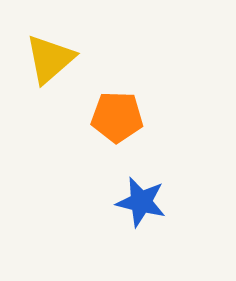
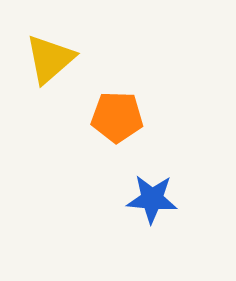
blue star: moved 11 px right, 3 px up; rotated 9 degrees counterclockwise
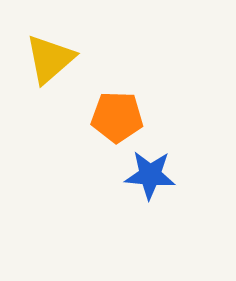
blue star: moved 2 px left, 24 px up
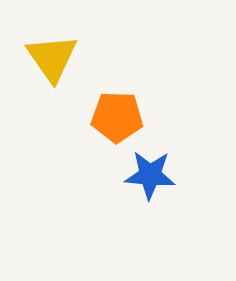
yellow triangle: moved 2 px right, 1 px up; rotated 24 degrees counterclockwise
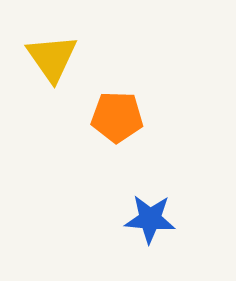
blue star: moved 44 px down
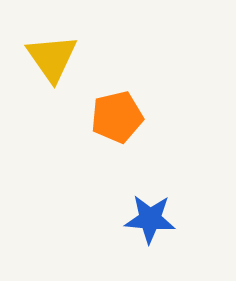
orange pentagon: rotated 15 degrees counterclockwise
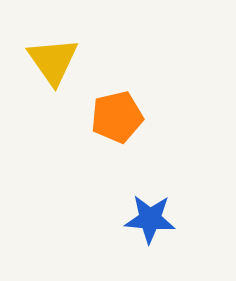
yellow triangle: moved 1 px right, 3 px down
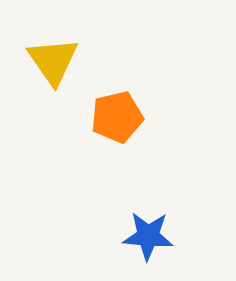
blue star: moved 2 px left, 17 px down
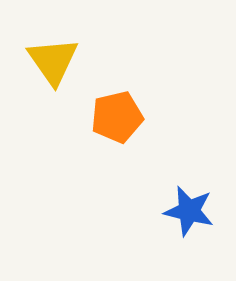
blue star: moved 41 px right, 25 px up; rotated 9 degrees clockwise
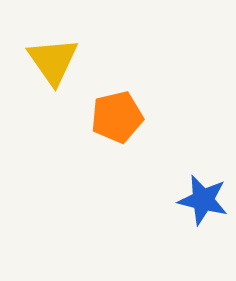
blue star: moved 14 px right, 11 px up
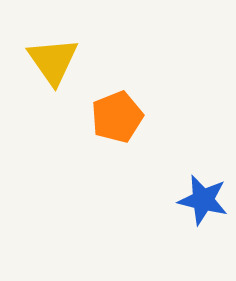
orange pentagon: rotated 9 degrees counterclockwise
